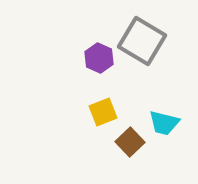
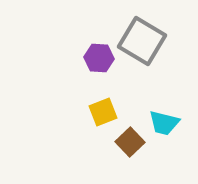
purple hexagon: rotated 20 degrees counterclockwise
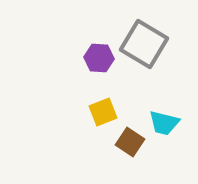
gray square: moved 2 px right, 3 px down
brown square: rotated 12 degrees counterclockwise
